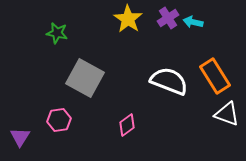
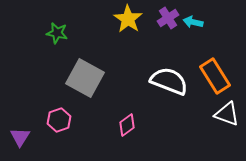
pink hexagon: rotated 10 degrees counterclockwise
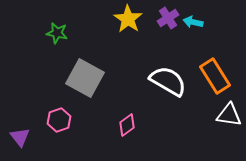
white semicircle: moved 1 px left; rotated 9 degrees clockwise
white triangle: moved 2 px right, 1 px down; rotated 12 degrees counterclockwise
purple triangle: rotated 10 degrees counterclockwise
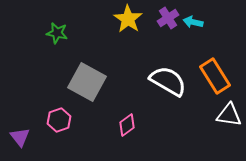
gray square: moved 2 px right, 4 px down
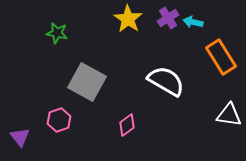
orange rectangle: moved 6 px right, 19 px up
white semicircle: moved 2 px left
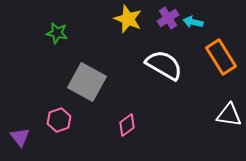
yellow star: rotated 12 degrees counterclockwise
white semicircle: moved 2 px left, 16 px up
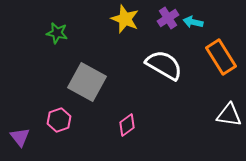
yellow star: moved 3 px left
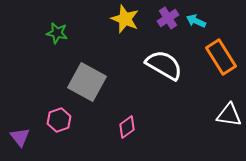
cyan arrow: moved 3 px right, 1 px up; rotated 12 degrees clockwise
pink diamond: moved 2 px down
